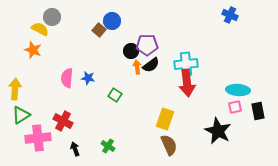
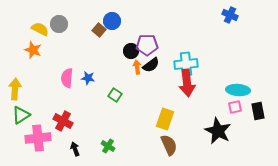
gray circle: moved 7 px right, 7 px down
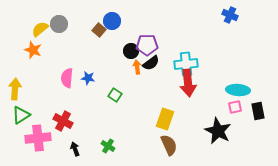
yellow semicircle: rotated 66 degrees counterclockwise
black semicircle: moved 2 px up
red arrow: moved 1 px right
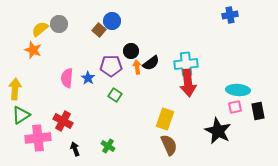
blue cross: rotated 35 degrees counterclockwise
purple pentagon: moved 36 px left, 21 px down
blue star: rotated 24 degrees clockwise
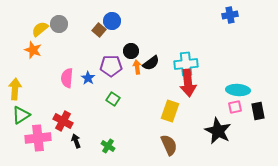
green square: moved 2 px left, 4 px down
yellow rectangle: moved 5 px right, 8 px up
black arrow: moved 1 px right, 8 px up
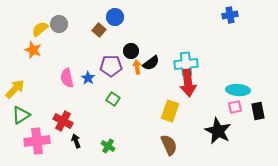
blue circle: moved 3 px right, 4 px up
pink semicircle: rotated 18 degrees counterclockwise
yellow arrow: rotated 40 degrees clockwise
pink cross: moved 1 px left, 3 px down
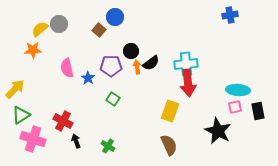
orange star: rotated 24 degrees counterclockwise
pink semicircle: moved 10 px up
pink cross: moved 4 px left, 2 px up; rotated 25 degrees clockwise
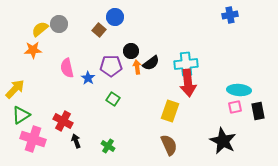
cyan ellipse: moved 1 px right
black star: moved 5 px right, 10 px down
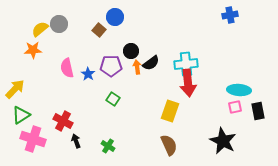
blue star: moved 4 px up
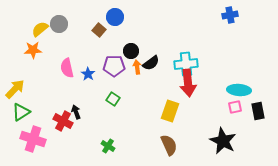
purple pentagon: moved 3 px right
green triangle: moved 3 px up
black arrow: moved 29 px up
